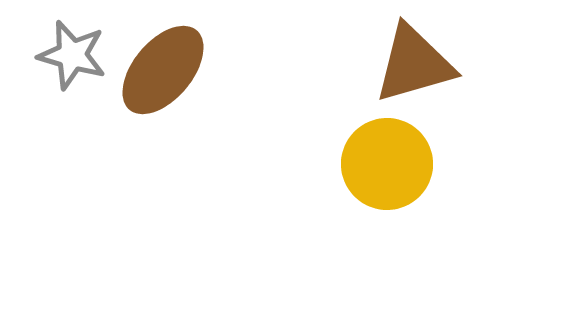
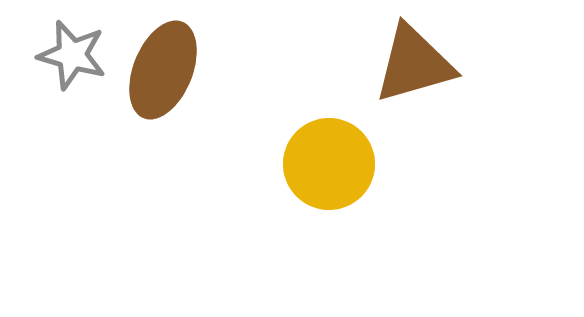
brown ellipse: rotated 18 degrees counterclockwise
yellow circle: moved 58 px left
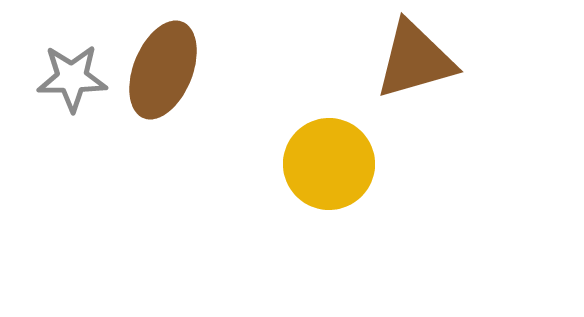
gray star: moved 23 px down; rotated 16 degrees counterclockwise
brown triangle: moved 1 px right, 4 px up
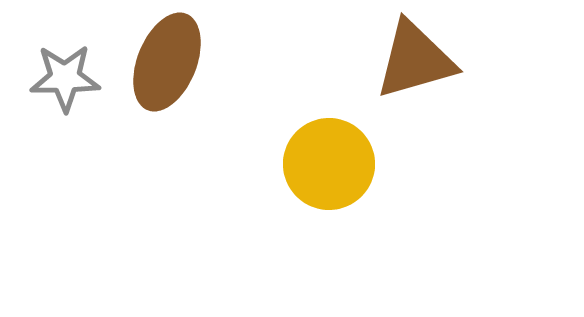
brown ellipse: moved 4 px right, 8 px up
gray star: moved 7 px left
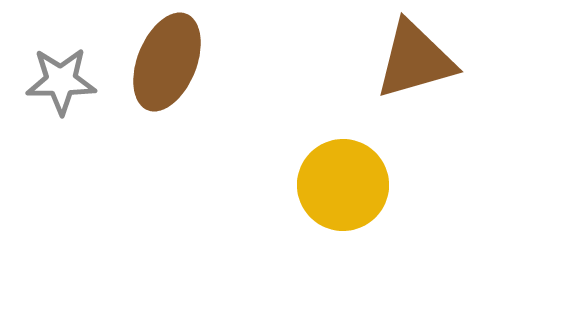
gray star: moved 4 px left, 3 px down
yellow circle: moved 14 px right, 21 px down
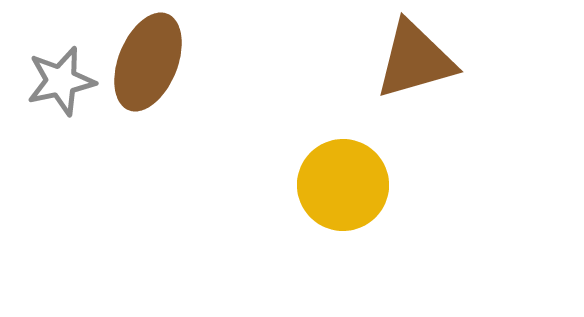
brown ellipse: moved 19 px left
gray star: rotated 12 degrees counterclockwise
